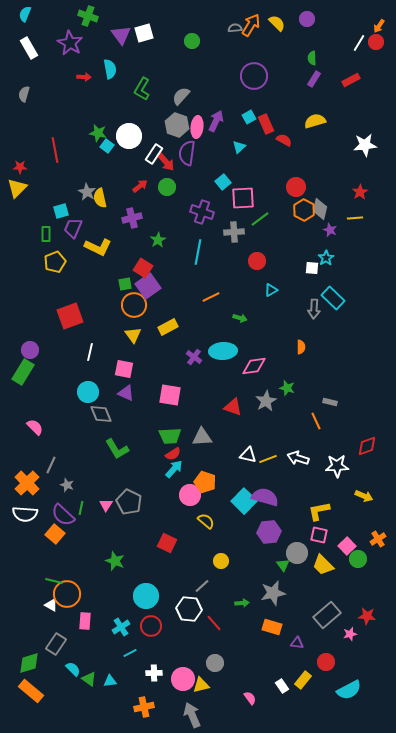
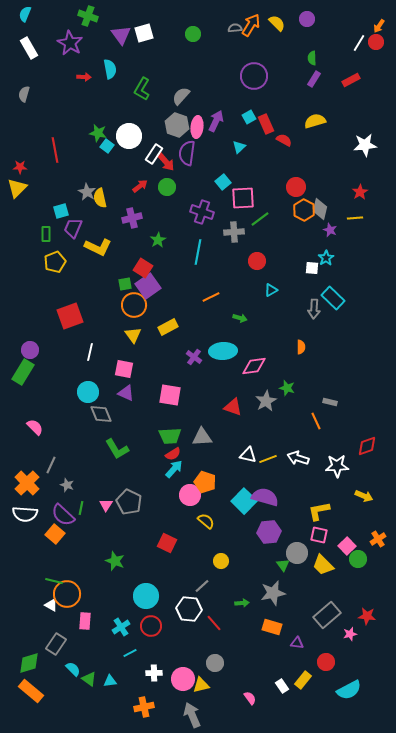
green circle at (192, 41): moved 1 px right, 7 px up
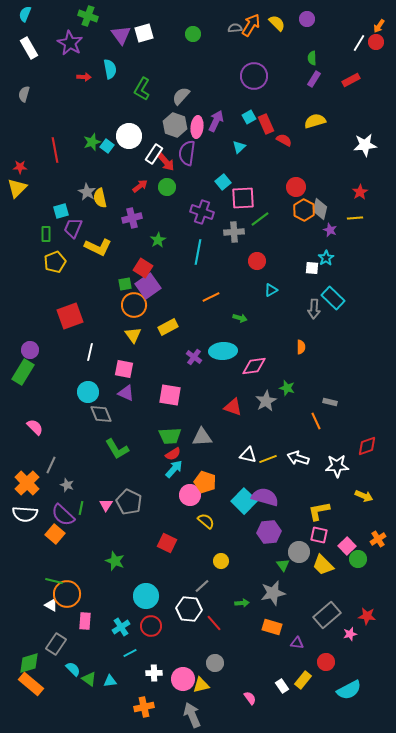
gray hexagon at (177, 125): moved 2 px left
green star at (98, 133): moved 6 px left, 9 px down; rotated 30 degrees counterclockwise
gray circle at (297, 553): moved 2 px right, 1 px up
orange rectangle at (31, 691): moved 7 px up
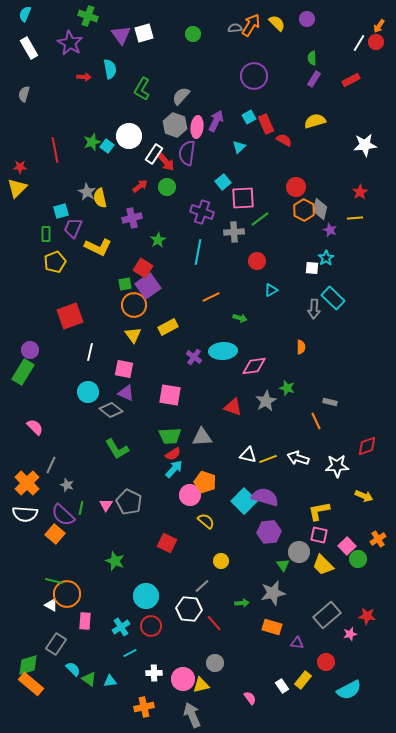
gray diamond at (101, 414): moved 10 px right, 4 px up; rotated 30 degrees counterclockwise
green diamond at (29, 663): moved 1 px left, 2 px down
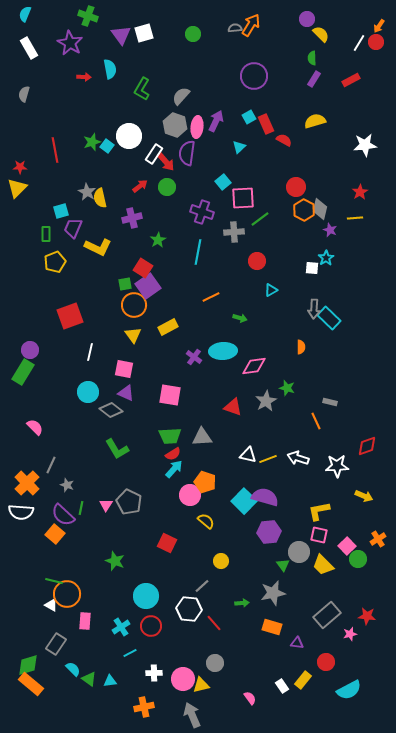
yellow semicircle at (277, 23): moved 44 px right, 11 px down
cyan rectangle at (333, 298): moved 4 px left, 20 px down
white semicircle at (25, 514): moved 4 px left, 2 px up
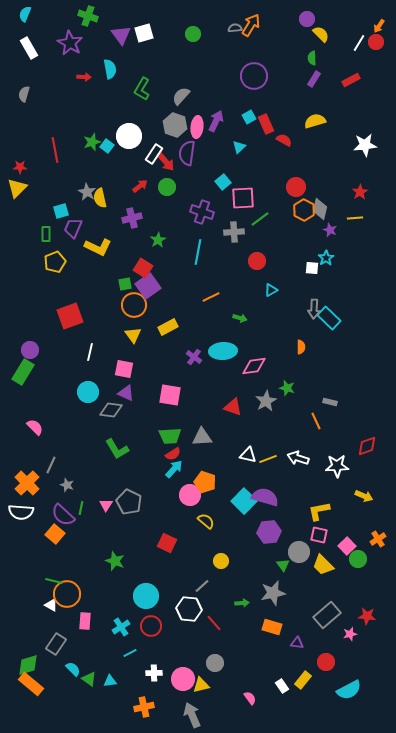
gray diamond at (111, 410): rotated 30 degrees counterclockwise
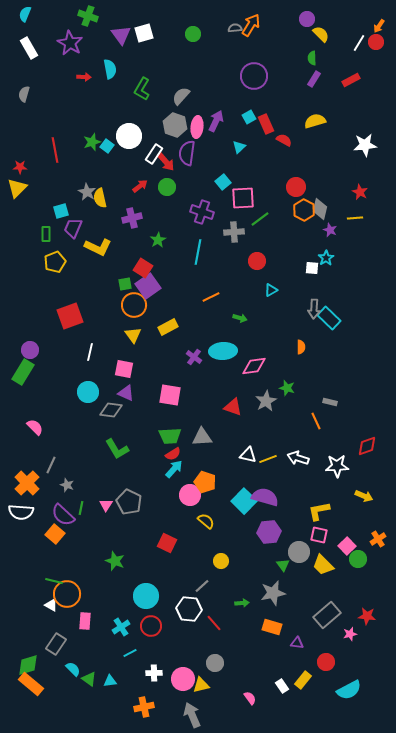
red star at (360, 192): rotated 14 degrees counterclockwise
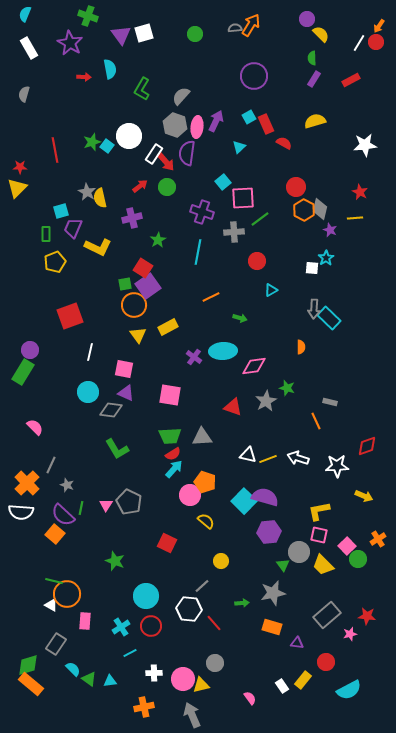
green circle at (193, 34): moved 2 px right
red semicircle at (284, 140): moved 3 px down
yellow triangle at (133, 335): moved 5 px right
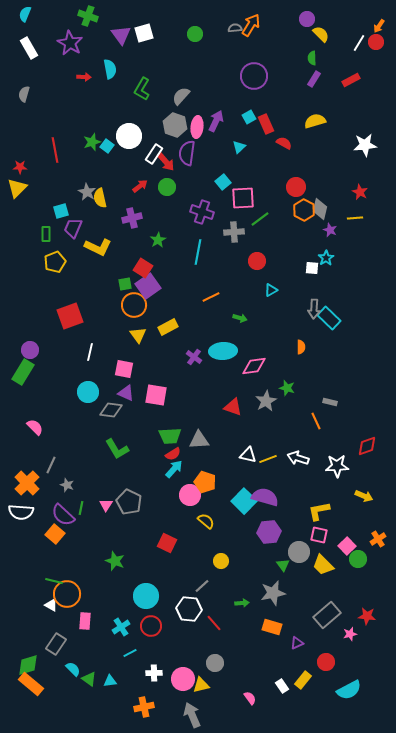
pink square at (170, 395): moved 14 px left
gray triangle at (202, 437): moved 3 px left, 3 px down
purple triangle at (297, 643): rotated 32 degrees counterclockwise
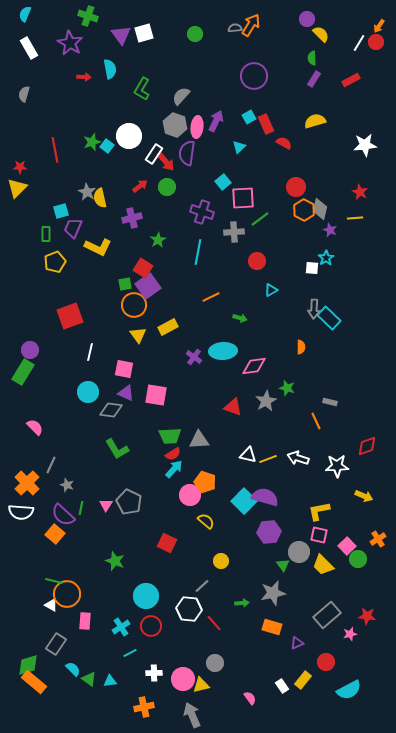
orange rectangle at (31, 684): moved 3 px right, 2 px up
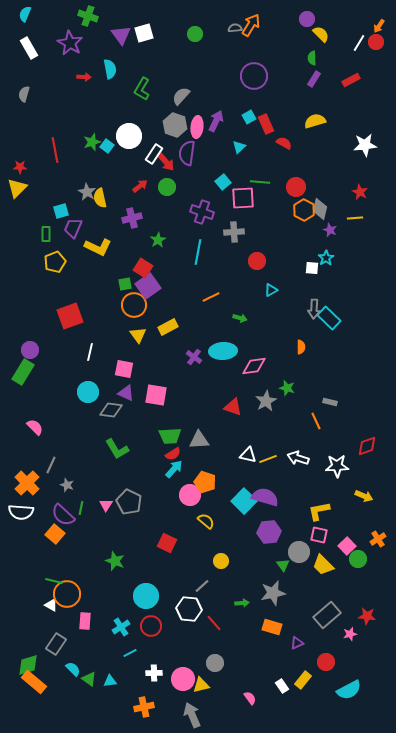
green line at (260, 219): moved 37 px up; rotated 42 degrees clockwise
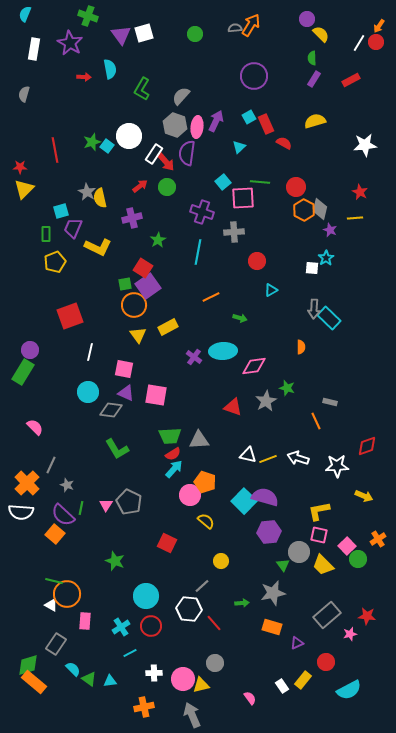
white rectangle at (29, 48): moved 5 px right, 1 px down; rotated 40 degrees clockwise
yellow triangle at (17, 188): moved 7 px right, 1 px down
